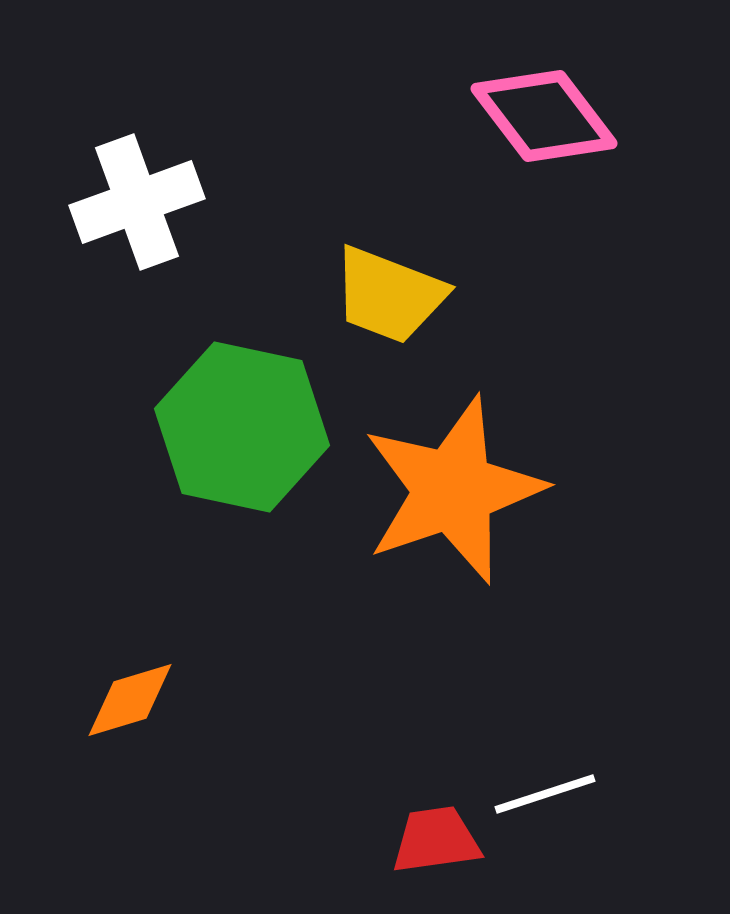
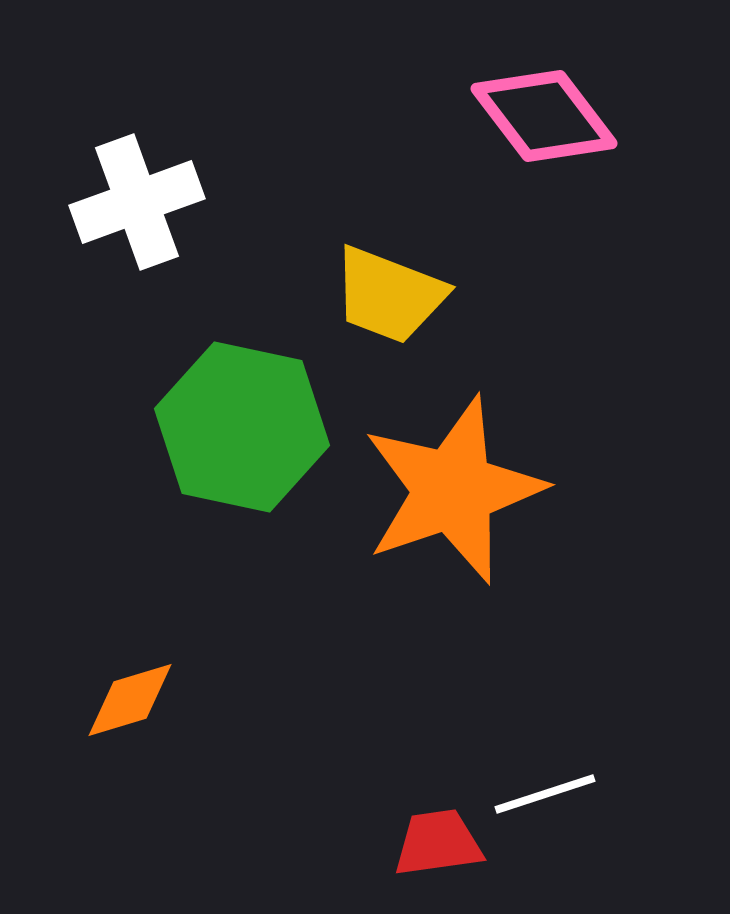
red trapezoid: moved 2 px right, 3 px down
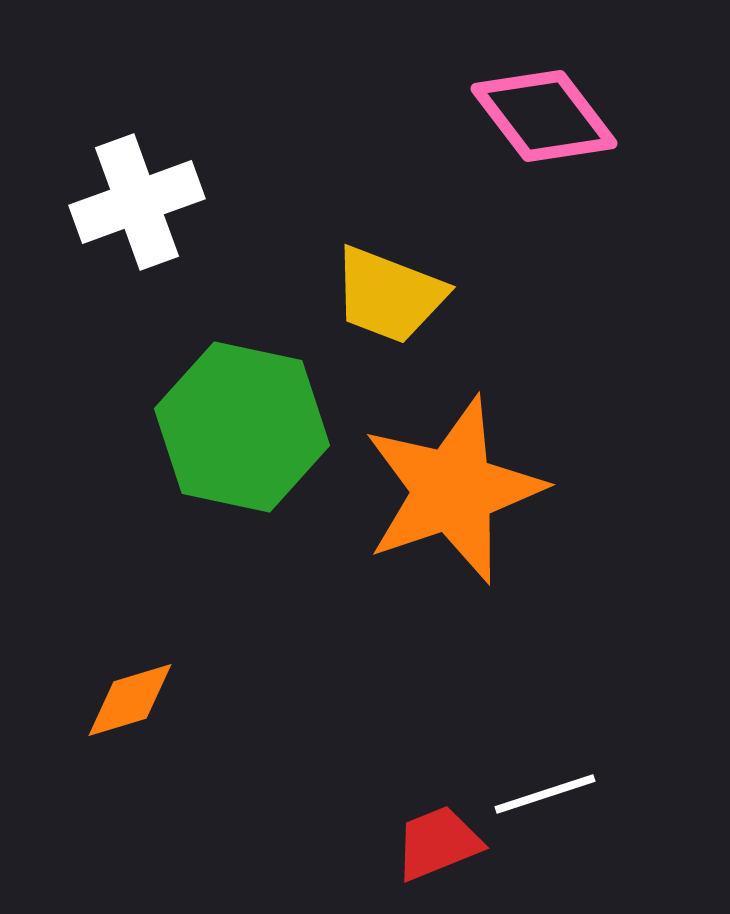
red trapezoid: rotated 14 degrees counterclockwise
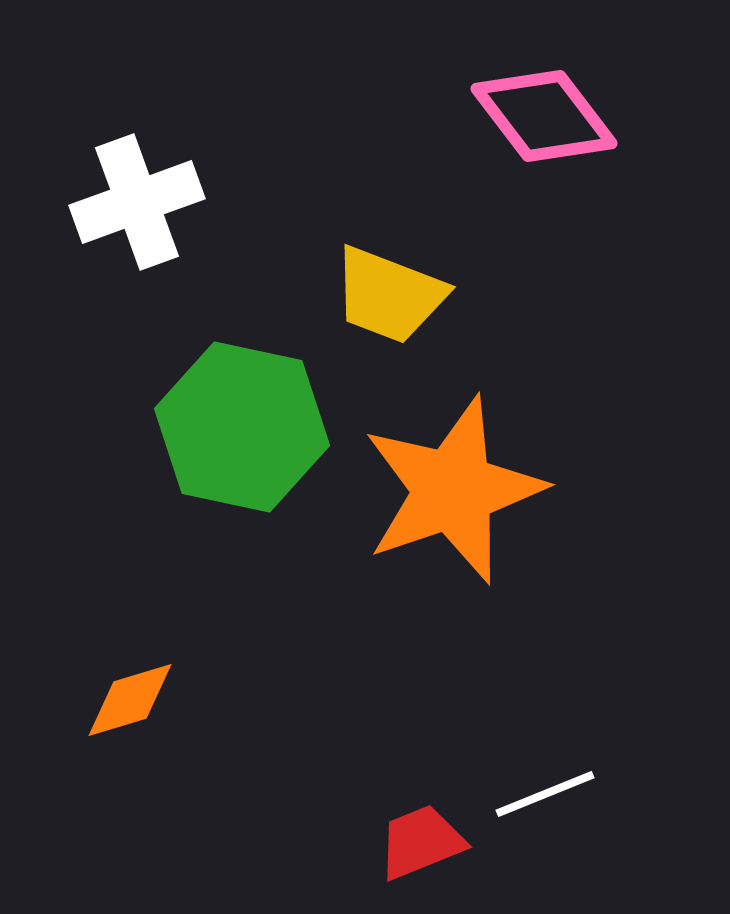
white line: rotated 4 degrees counterclockwise
red trapezoid: moved 17 px left, 1 px up
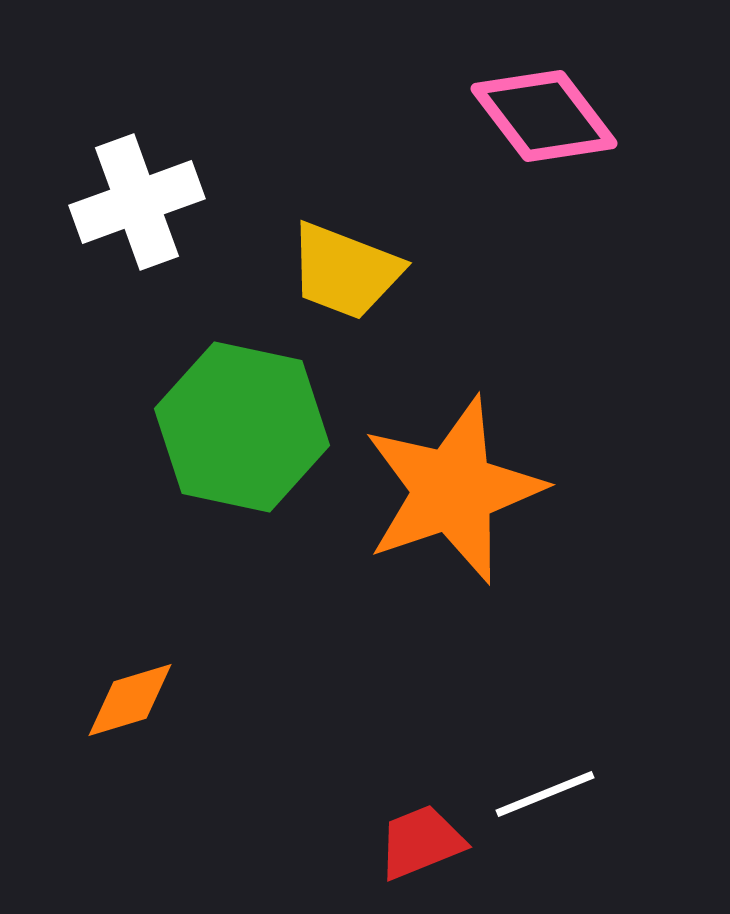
yellow trapezoid: moved 44 px left, 24 px up
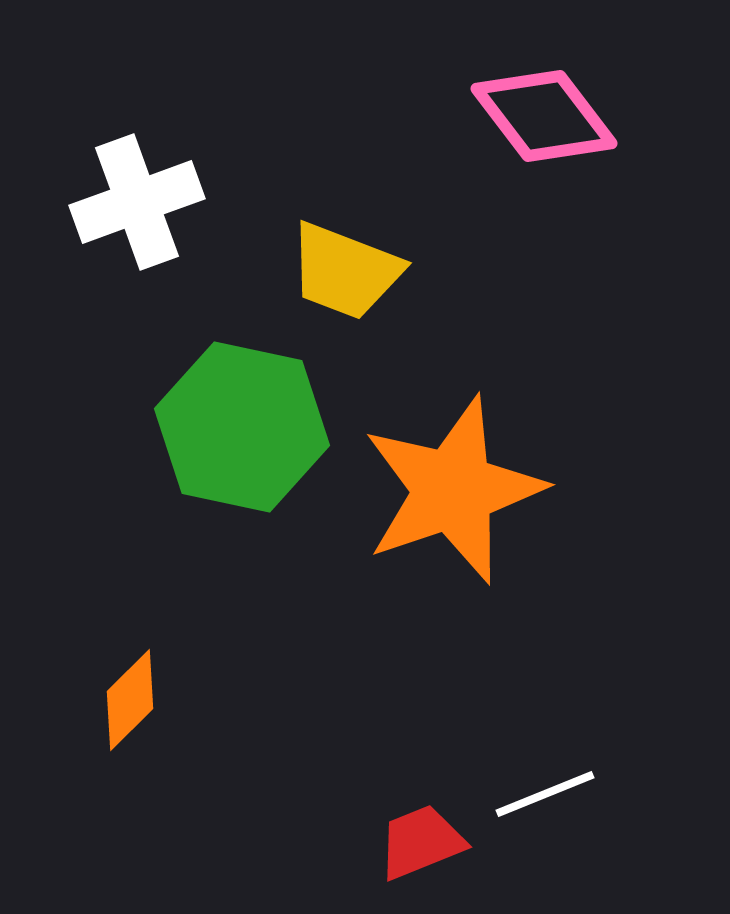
orange diamond: rotated 28 degrees counterclockwise
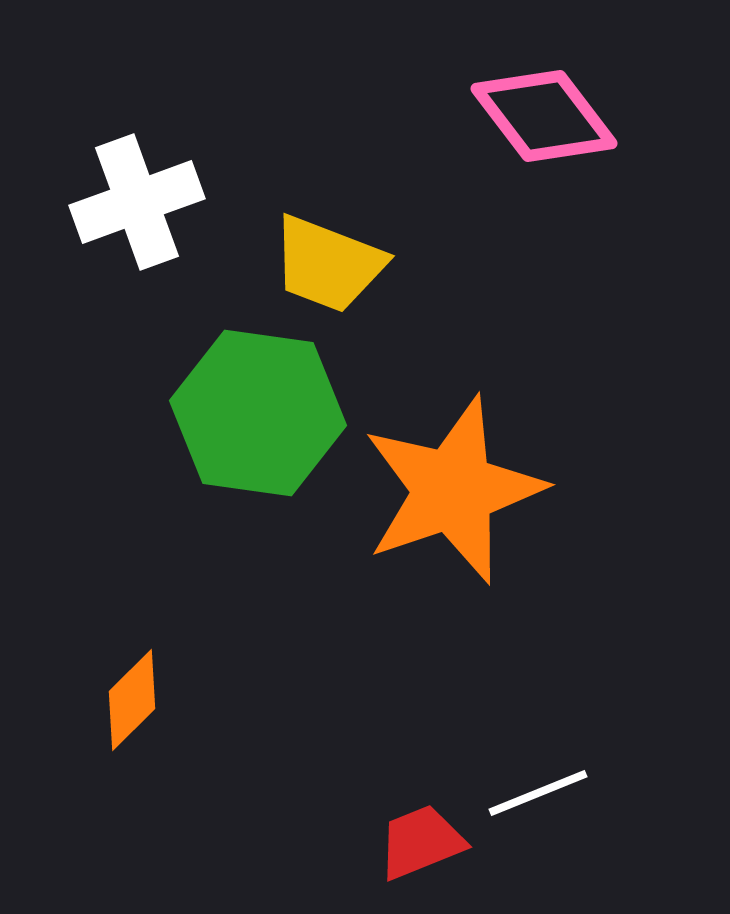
yellow trapezoid: moved 17 px left, 7 px up
green hexagon: moved 16 px right, 14 px up; rotated 4 degrees counterclockwise
orange diamond: moved 2 px right
white line: moved 7 px left, 1 px up
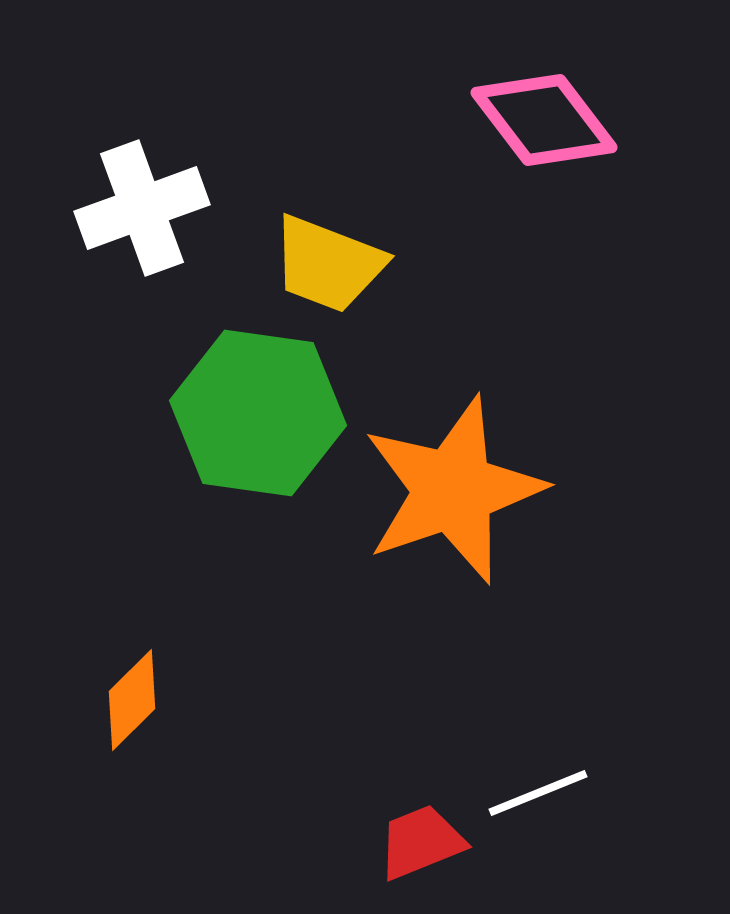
pink diamond: moved 4 px down
white cross: moved 5 px right, 6 px down
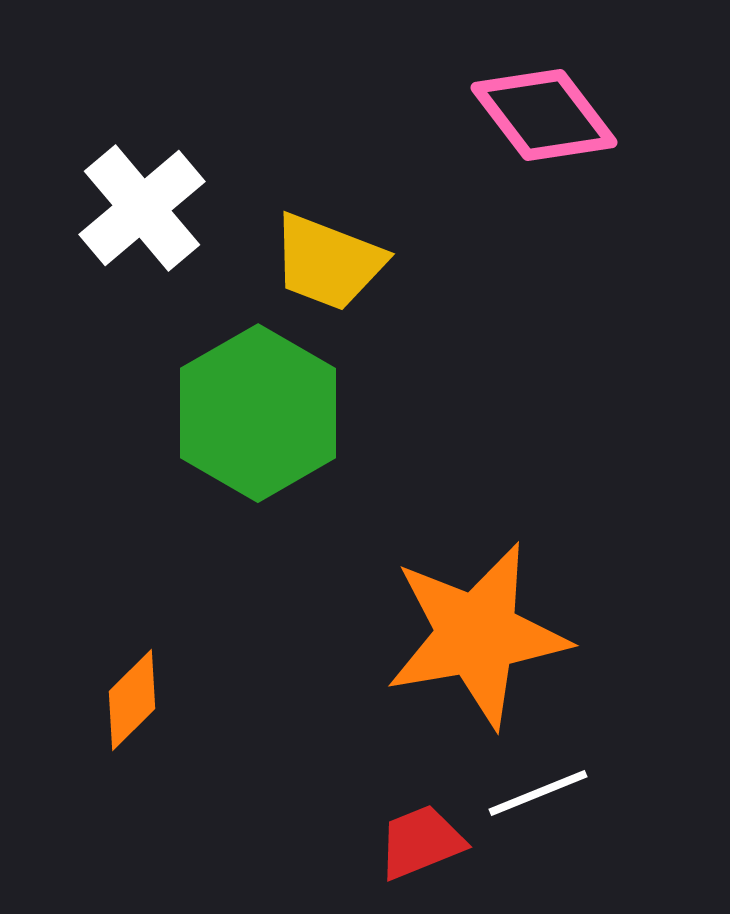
pink diamond: moved 5 px up
white cross: rotated 20 degrees counterclockwise
yellow trapezoid: moved 2 px up
green hexagon: rotated 22 degrees clockwise
orange star: moved 24 px right, 145 px down; rotated 9 degrees clockwise
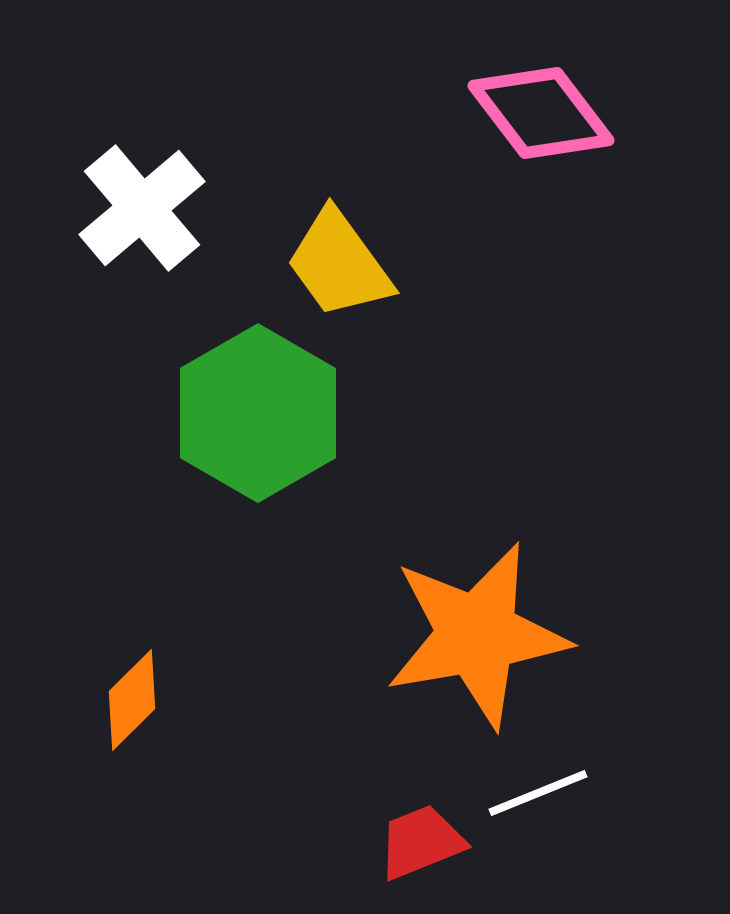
pink diamond: moved 3 px left, 2 px up
yellow trapezoid: moved 11 px right, 2 px down; rotated 33 degrees clockwise
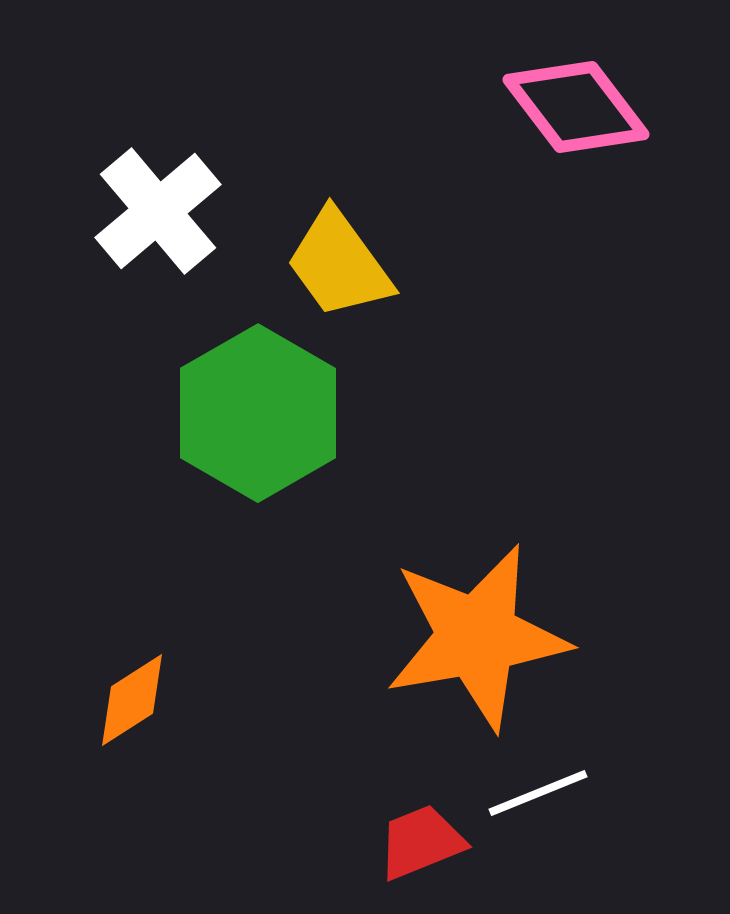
pink diamond: moved 35 px right, 6 px up
white cross: moved 16 px right, 3 px down
orange star: moved 2 px down
orange diamond: rotated 12 degrees clockwise
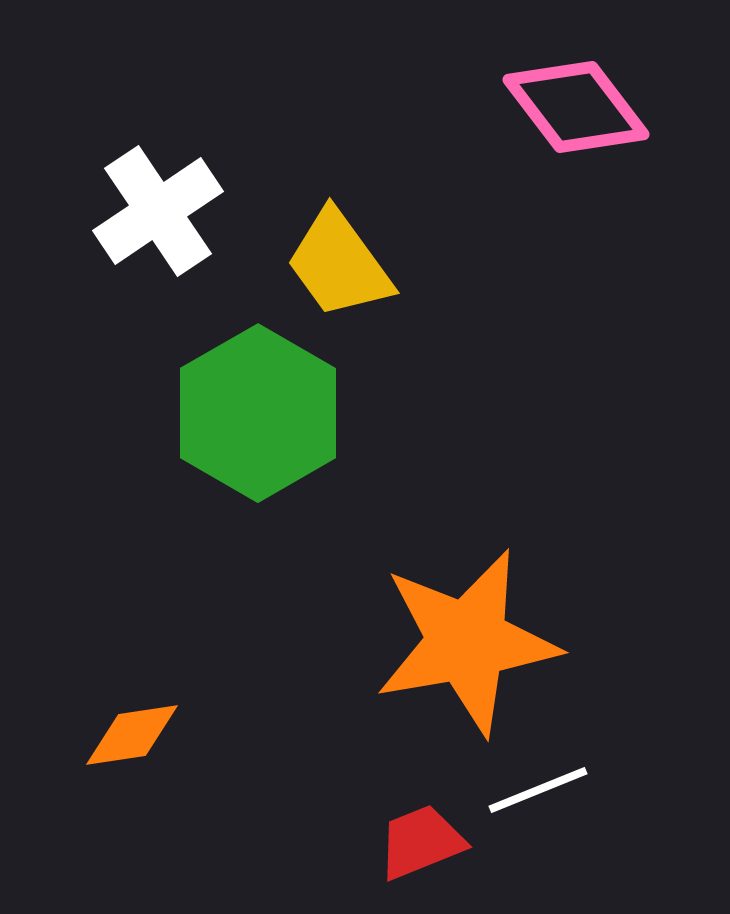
white cross: rotated 6 degrees clockwise
orange star: moved 10 px left, 5 px down
orange diamond: moved 35 px down; rotated 24 degrees clockwise
white line: moved 3 px up
